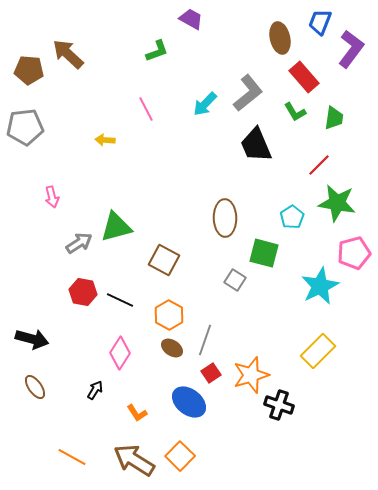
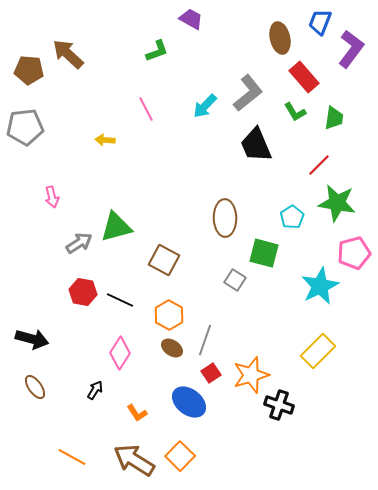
cyan arrow at (205, 104): moved 2 px down
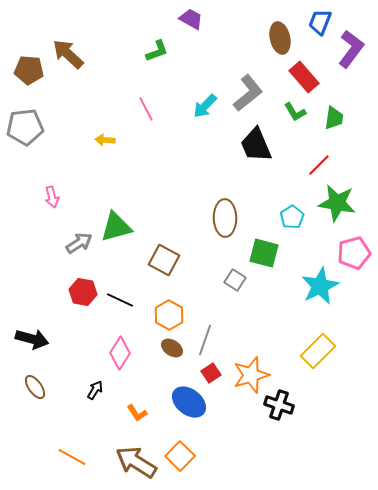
brown arrow at (134, 460): moved 2 px right, 2 px down
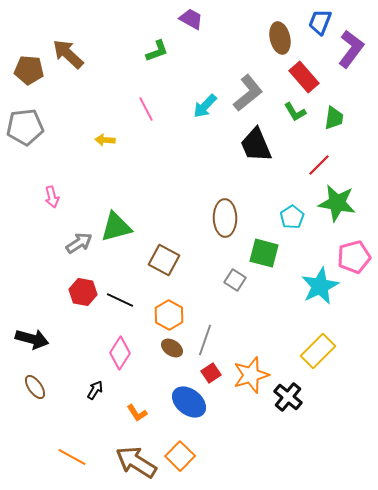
pink pentagon at (354, 253): moved 4 px down
black cross at (279, 405): moved 9 px right, 8 px up; rotated 20 degrees clockwise
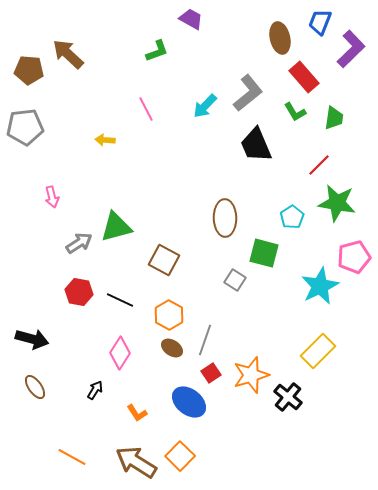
purple L-shape at (351, 49): rotated 9 degrees clockwise
red hexagon at (83, 292): moved 4 px left
